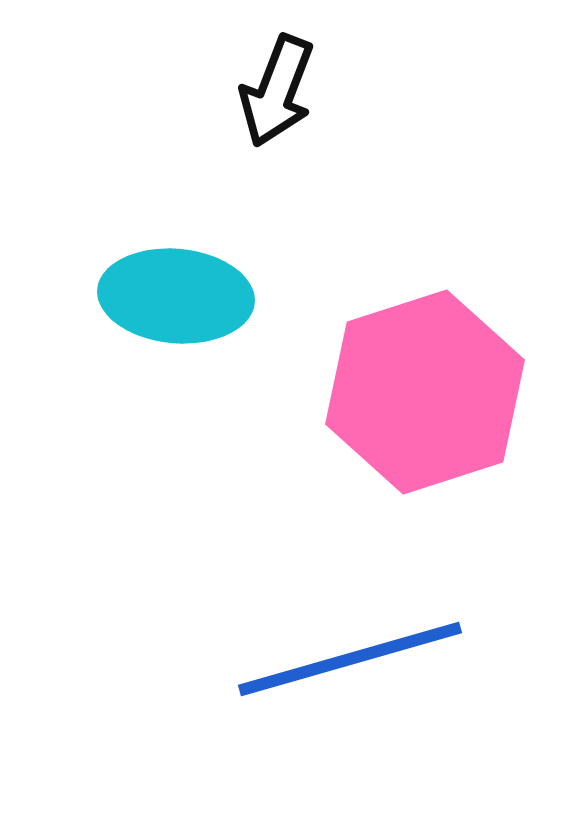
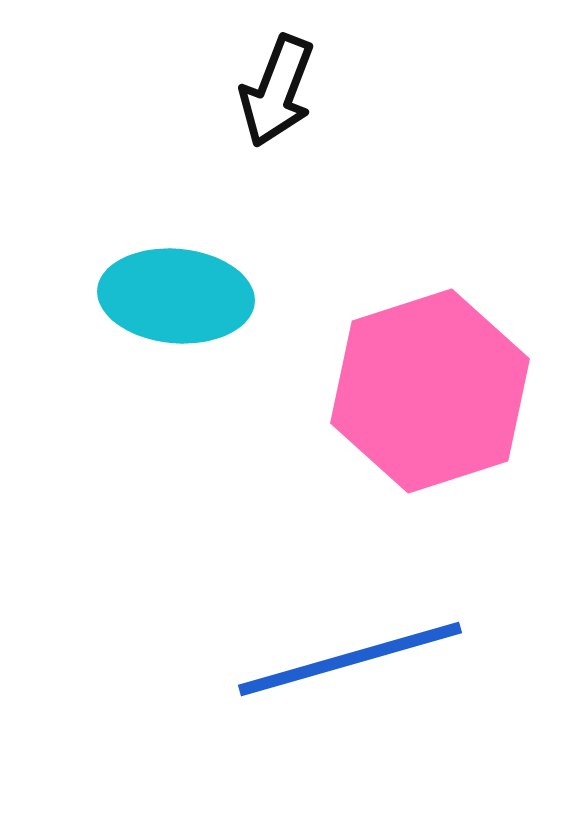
pink hexagon: moved 5 px right, 1 px up
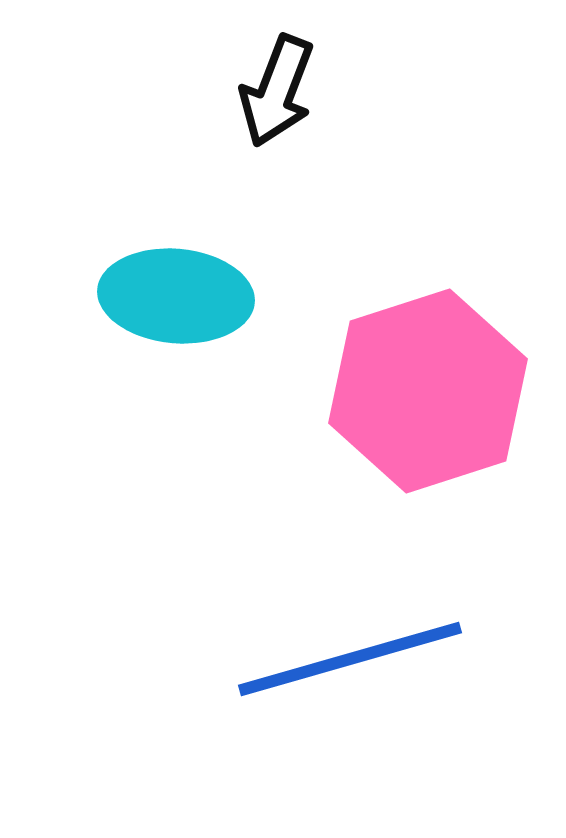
pink hexagon: moved 2 px left
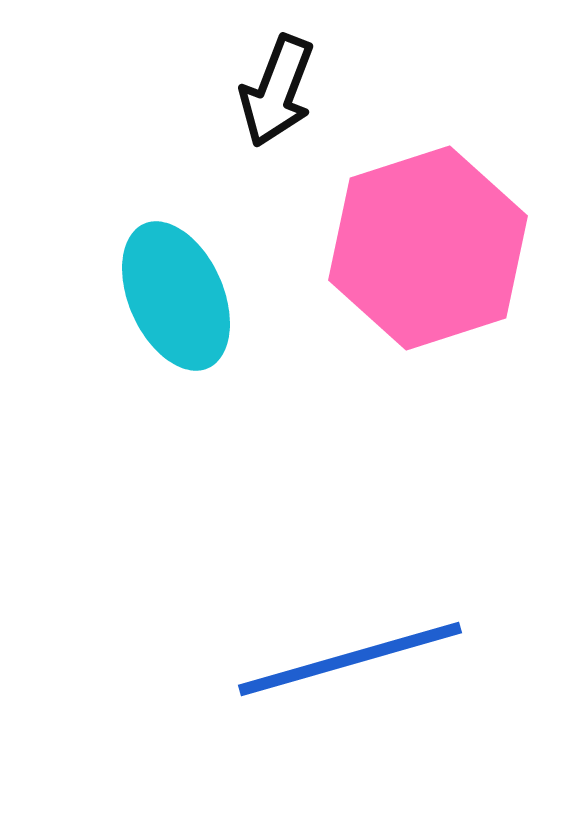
cyan ellipse: rotated 61 degrees clockwise
pink hexagon: moved 143 px up
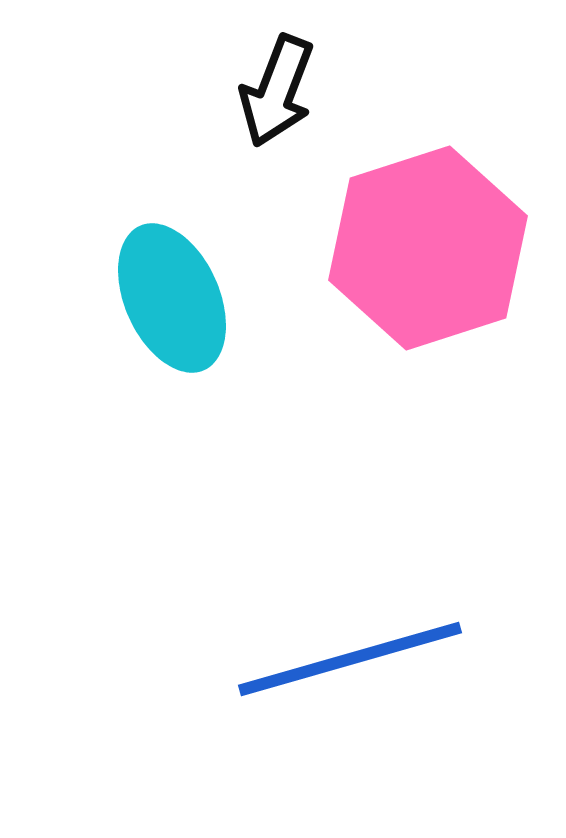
cyan ellipse: moved 4 px left, 2 px down
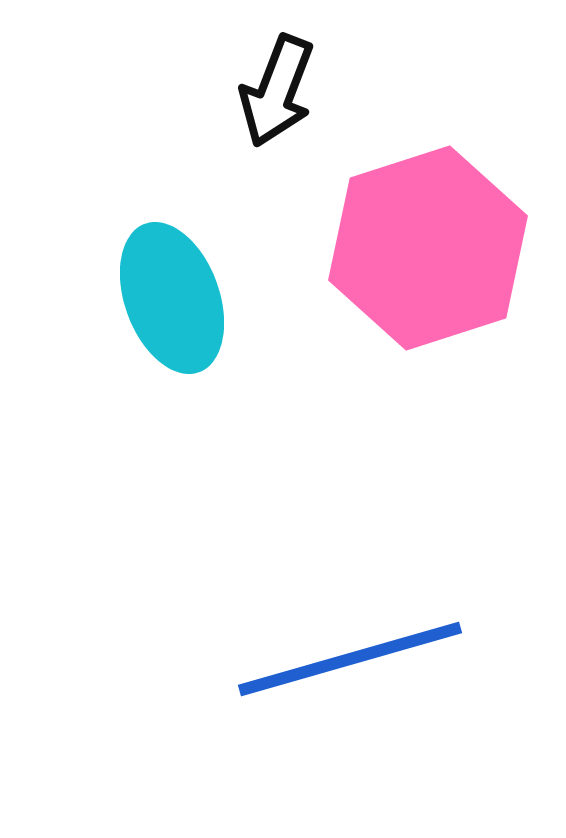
cyan ellipse: rotated 4 degrees clockwise
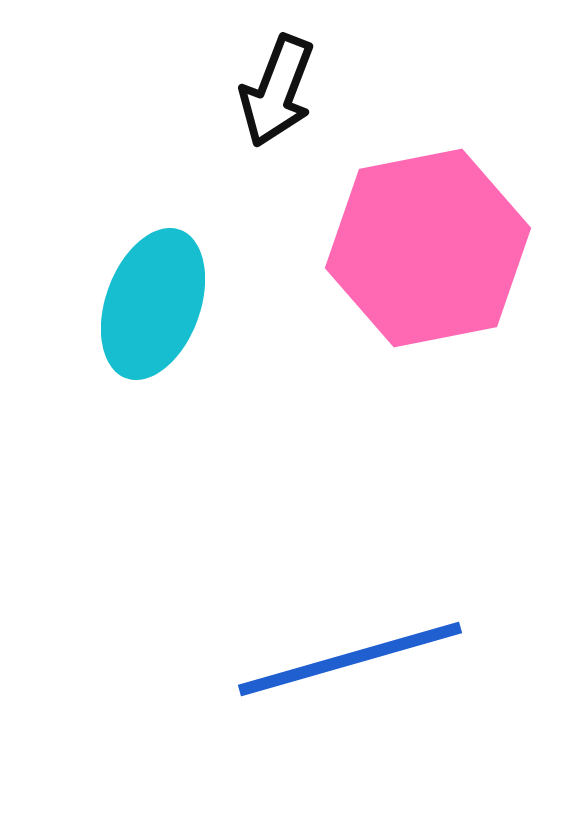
pink hexagon: rotated 7 degrees clockwise
cyan ellipse: moved 19 px left, 6 px down; rotated 40 degrees clockwise
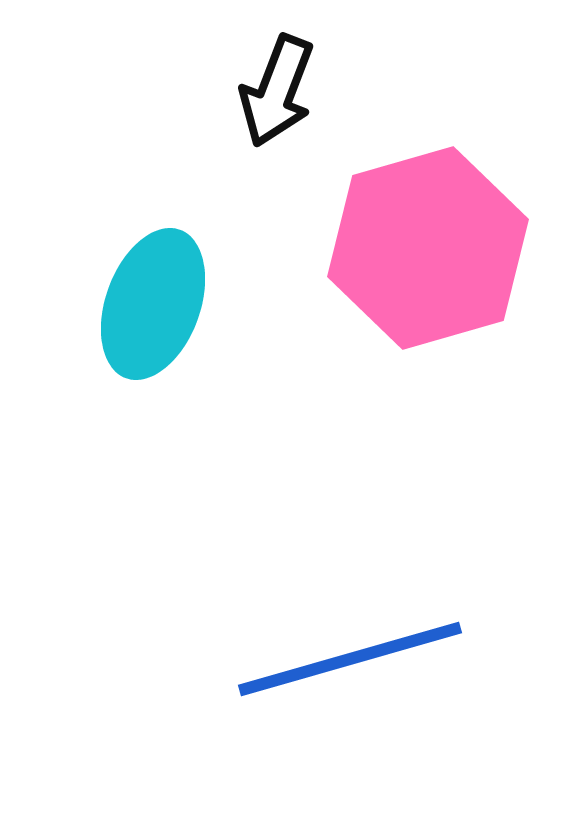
pink hexagon: rotated 5 degrees counterclockwise
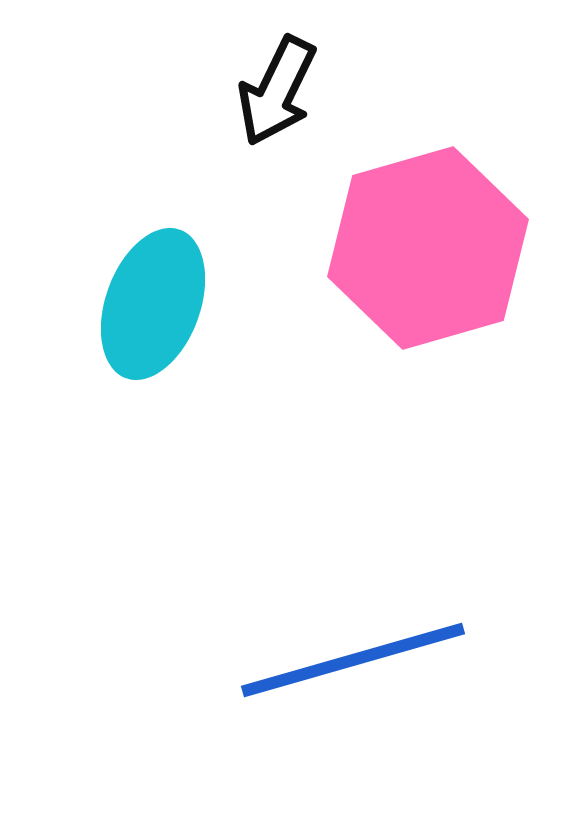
black arrow: rotated 5 degrees clockwise
blue line: moved 3 px right, 1 px down
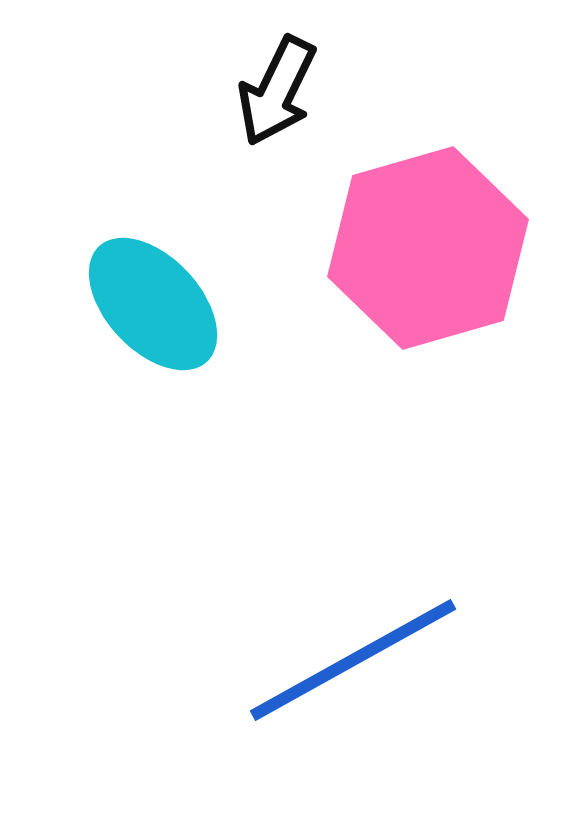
cyan ellipse: rotated 63 degrees counterclockwise
blue line: rotated 13 degrees counterclockwise
